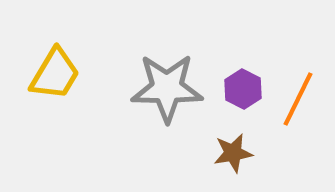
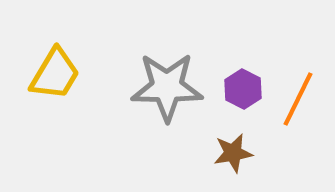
gray star: moved 1 px up
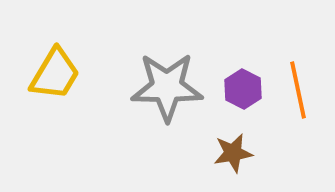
orange line: moved 9 px up; rotated 38 degrees counterclockwise
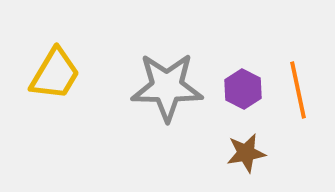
brown star: moved 13 px right
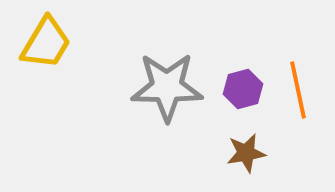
yellow trapezoid: moved 9 px left, 31 px up
purple hexagon: rotated 18 degrees clockwise
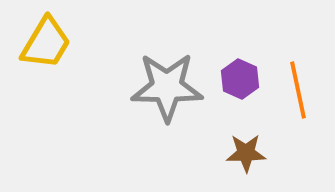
purple hexagon: moved 3 px left, 10 px up; rotated 21 degrees counterclockwise
brown star: rotated 9 degrees clockwise
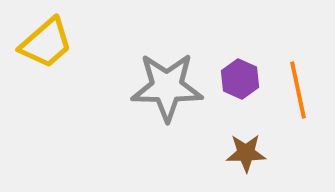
yellow trapezoid: rotated 18 degrees clockwise
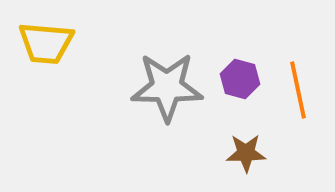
yellow trapezoid: rotated 46 degrees clockwise
purple hexagon: rotated 9 degrees counterclockwise
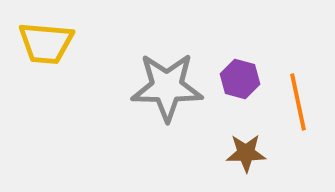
orange line: moved 12 px down
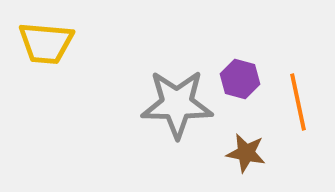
gray star: moved 10 px right, 17 px down
brown star: rotated 12 degrees clockwise
